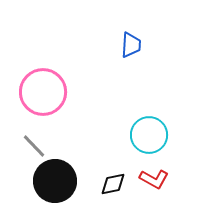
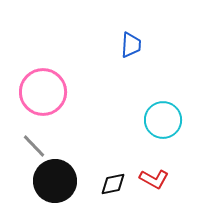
cyan circle: moved 14 px right, 15 px up
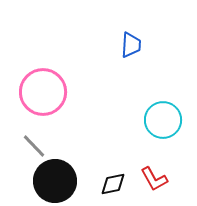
red L-shape: rotated 32 degrees clockwise
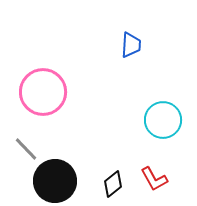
gray line: moved 8 px left, 3 px down
black diamond: rotated 28 degrees counterclockwise
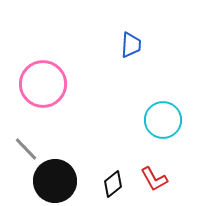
pink circle: moved 8 px up
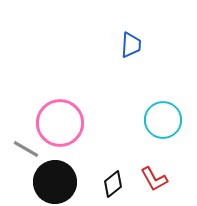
pink circle: moved 17 px right, 39 px down
gray line: rotated 16 degrees counterclockwise
black circle: moved 1 px down
